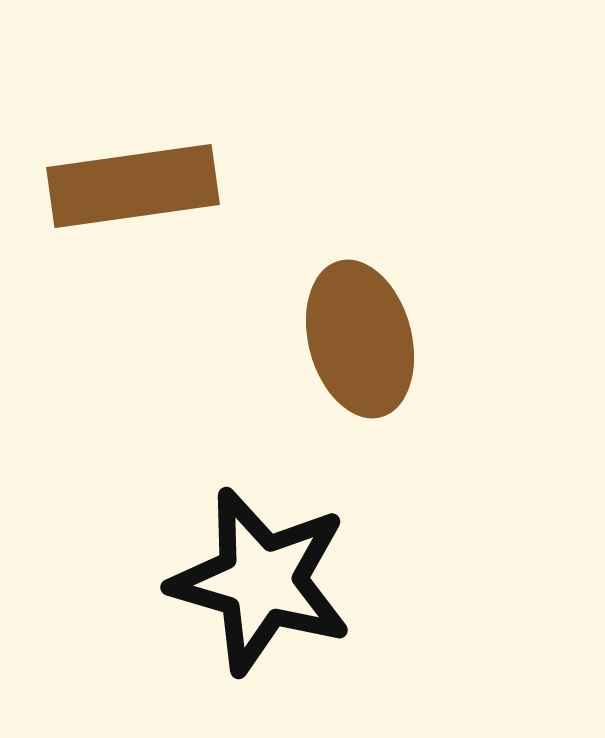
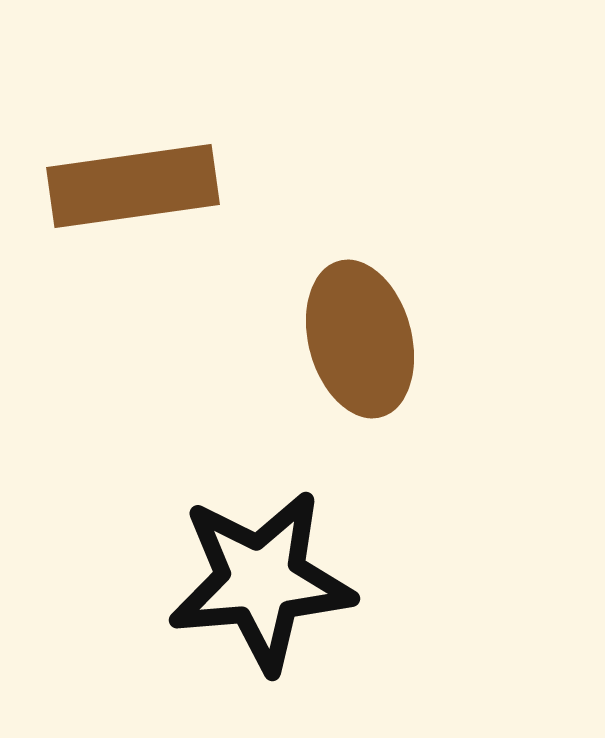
black star: rotated 21 degrees counterclockwise
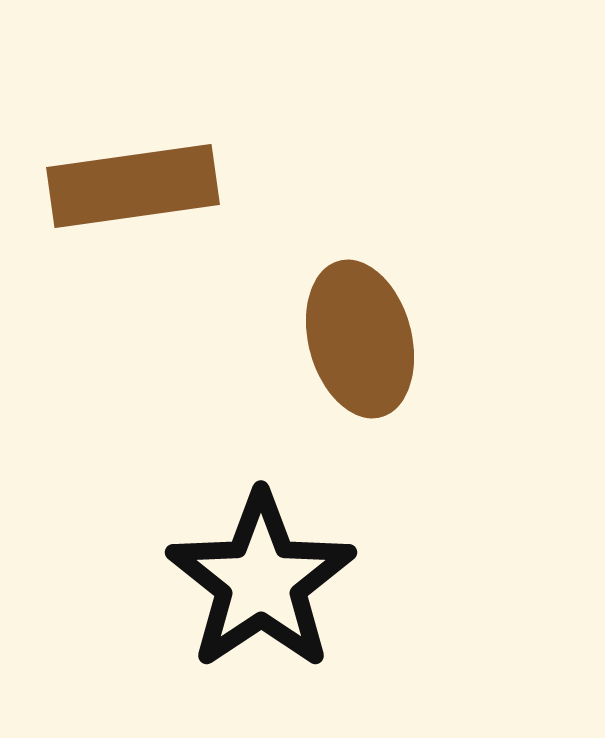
black star: rotated 29 degrees counterclockwise
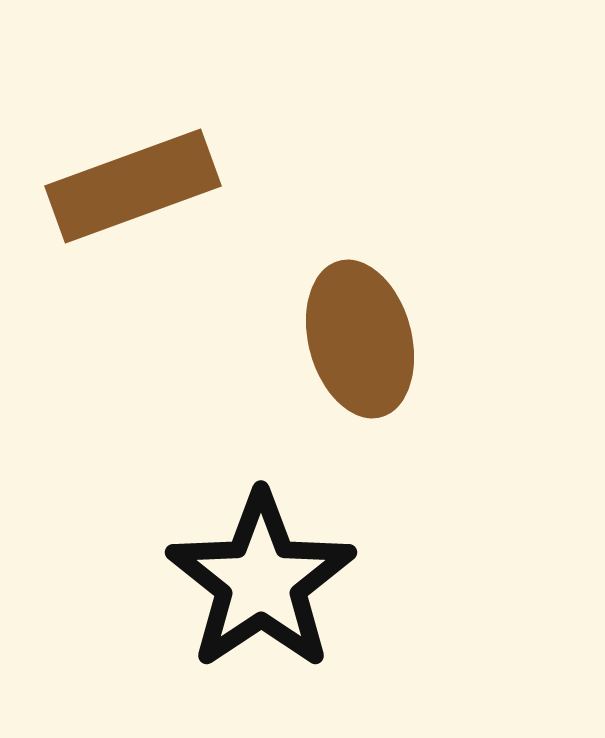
brown rectangle: rotated 12 degrees counterclockwise
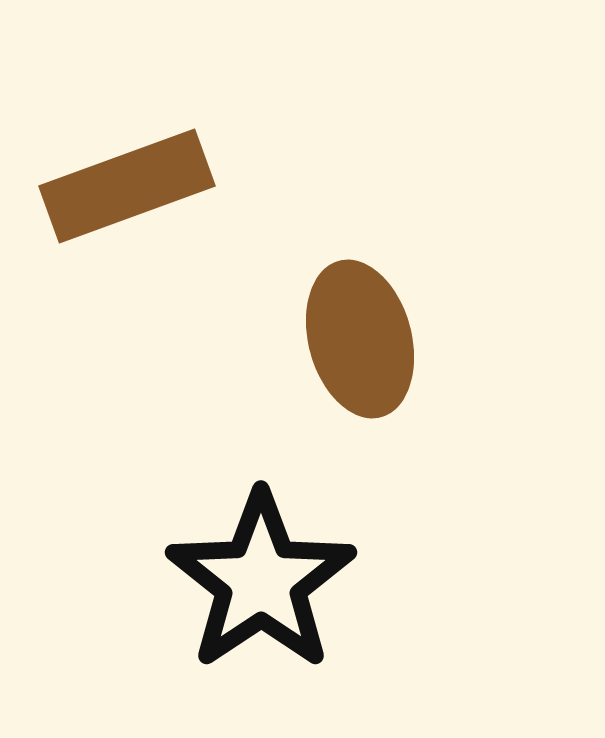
brown rectangle: moved 6 px left
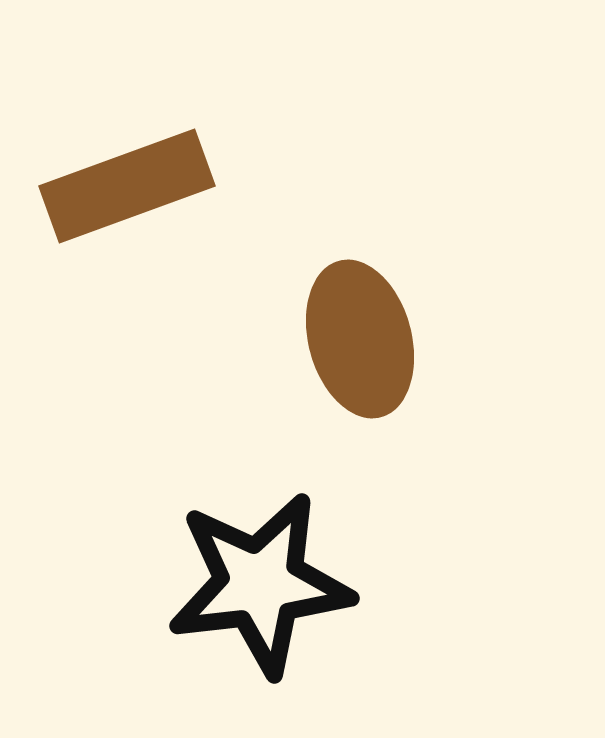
black star: moved 1 px left, 3 px down; rotated 27 degrees clockwise
